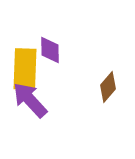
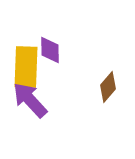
yellow rectangle: moved 1 px right, 2 px up
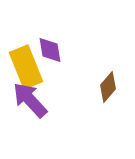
purple diamond: rotated 8 degrees counterclockwise
yellow rectangle: rotated 24 degrees counterclockwise
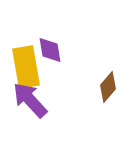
yellow rectangle: rotated 12 degrees clockwise
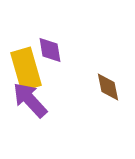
yellow rectangle: moved 2 px down; rotated 6 degrees counterclockwise
brown diamond: rotated 52 degrees counterclockwise
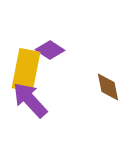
purple diamond: rotated 48 degrees counterclockwise
yellow rectangle: moved 1 px down; rotated 27 degrees clockwise
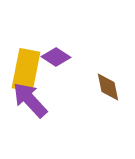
purple diamond: moved 6 px right, 7 px down
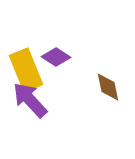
yellow rectangle: rotated 33 degrees counterclockwise
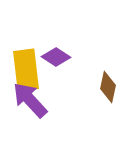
yellow rectangle: rotated 15 degrees clockwise
brown diamond: rotated 24 degrees clockwise
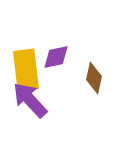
purple diamond: rotated 44 degrees counterclockwise
brown diamond: moved 14 px left, 9 px up
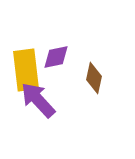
purple arrow: moved 8 px right
